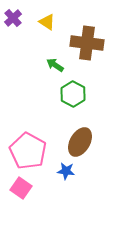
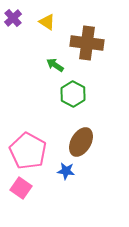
brown ellipse: moved 1 px right
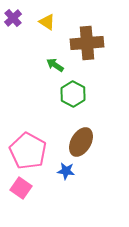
brown cross: rotated 12 degrees counterclockwise
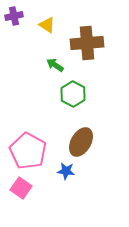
purple cross: moved 1 px right, 2 px up; rotated 30 degrees clockwise
yellow triangle: moved 3 px down
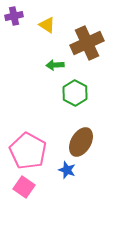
brown cross: rotated 20 degrees counterclockwise
green arrow: rotated 36 degrees counterclockwise
green hexagon: moved 2 px right, 1 px up
blue star: moved 1 px right, 1 px up; rotated 12 degrees clockwise
pink square: moved 3 px right, 1 px up
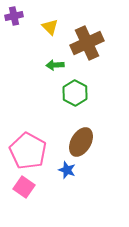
yellow triangle: moved 3 px right, 2 px down; rotated 12 degrees clockwise
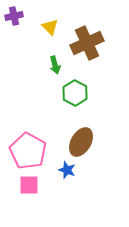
green arrow: rotated 102 degrees counterclockwise
pink square: moved 5 px right, 2 px up; rotated 35 degrees counterclockwise
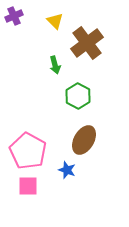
purple cross: rotated 12 degrees counterclockwise
yellow triangle: moved 5 px right, 6 px up
brown cross: rotated 12 degrees counterclockwise
green hexagon: moved 3 px right, 3 px down
brown ellipse: moved 3 px right, 2 px up
pink square: moved 1 px left, 1 px down
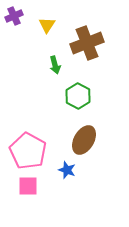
yellow triangle: moved 8 px left, 4 px down; rotated 18 degrees clockwise
brown cross: rotated 16 degrees clockwise
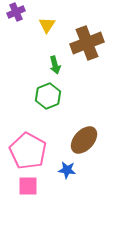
purple cross: moved 2 px right, 4 px up
green hexagon: moved 30 px left; rotated 10 degrees clockwise
brown ellipse: rotated 12 degrees clockwise
blue star: rotated 12 degrees counterclockwise
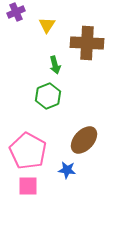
brown cross: rotated 24 degrees clockwise
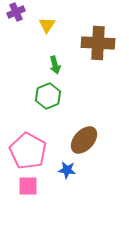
brown cross: moved 11 px right
